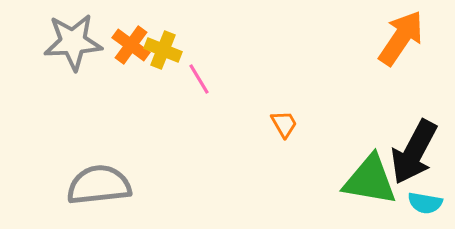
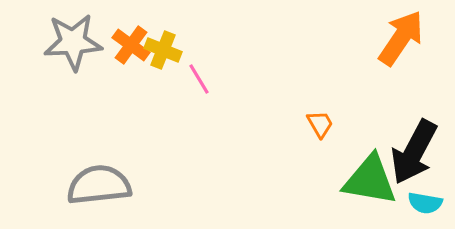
orange trapezoid: moved 36 px right
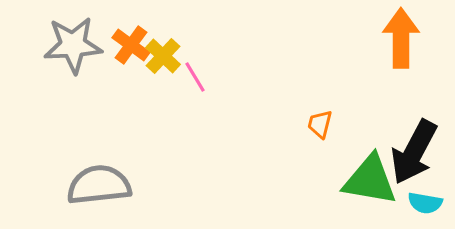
orange arrow: rotated 34 degrees counterclockwise
gray star: moved 3 px down
yellow cross: moved 6 px down; rotated 21 degrees clockwise
pink line: moved 4 px left, 2 px up
orange trapezoid: rotated 136 degrees counterclockwise
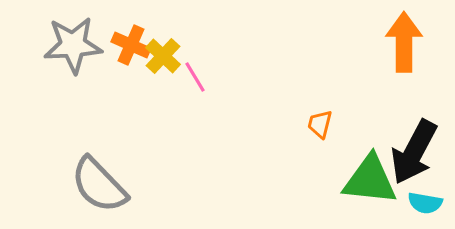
orange arrow: moved 3 px right, 4 px down
orange cross: rotated 12 degrees counterclockwise
green triangle: rotated 4 degrees counterclockwise
gray semicircle: rotated 128 degrees counterclockwise
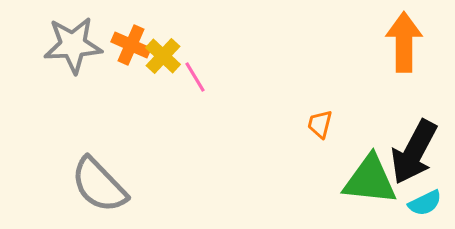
cyan semicircle: rotated 36 degrees counterclockwise
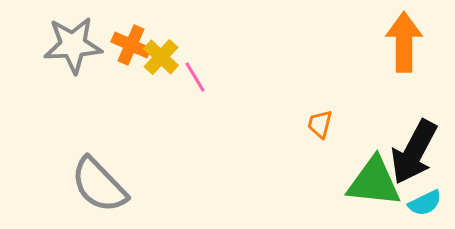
yellow cross: moved 2 px left, 1 px down
green triangle: moved 4 px right, 2 px down
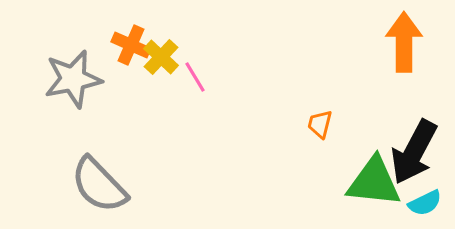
gray star: moved 34 px down; rotated 8 degrees counterclockwise
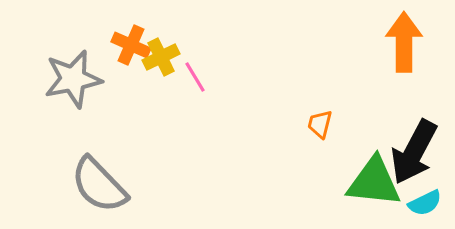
yellow cross: rotated 21 degrees clockwise
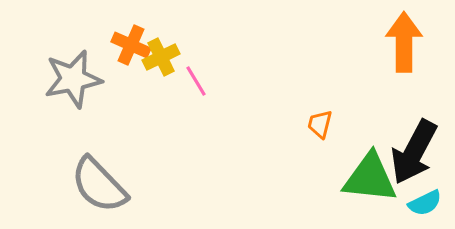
pink line: moved 1 px right, 4 px down
green triangle: moved 4 px left, 4 px up
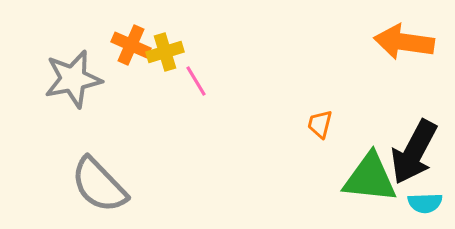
orange arrow: rotated 82 degrees counterclockwise
yellow cross: moved 4 px right, 5 px up; rotated 9 degrees clockwise
cyan semicircle: rotated 24 degrees clockwise
